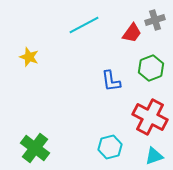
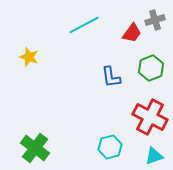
blue L-shape: moved 4 px up
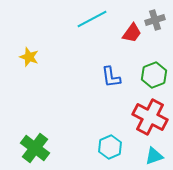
cyan line: moved 8 px right, 6 px up
green hexagon: moved 3 px right, 7 px down
cyan hexagon: rotated 10 degrees counterclockwise
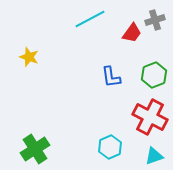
cyan line: moved 2 px left
green cross: moved 1 px down; rotated 20 degrees clockwise
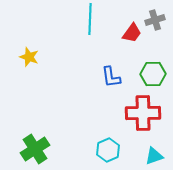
cyan line: rotated 60 degrees counterclockwise
green hexagon: moved 1 px left, 1 px up; rotated 20 degrees clockwise
red cross: moved 7 px left, 4 px up; rotated 28 degrees counterclockwise
cyan hexagon: moved 2 px left, 3 px down
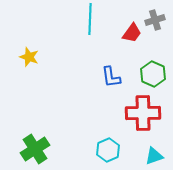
green hexagon: rotated 25 degrees clockwise
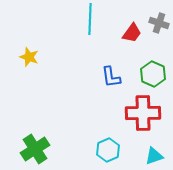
gray cross: moved 4 px right, 3 px down; rotated 36 degrees clockwise
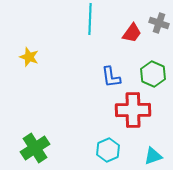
red cross: moved 10 px left, 3 px up
green cross: moved 1 px up
cyan triangle: moved 1 px left
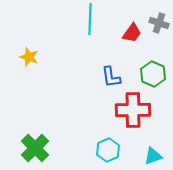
green cross: rotated 12 degrees counterclockwise
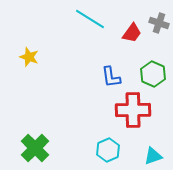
cyan line: rotated 60 degrees counterclockwise
